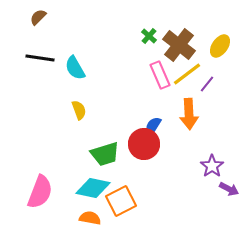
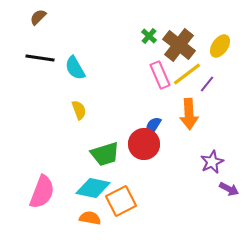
purple star: moved 4 px up; rotated 10 degrees clockwise
pink semicircle: moved 2 px right
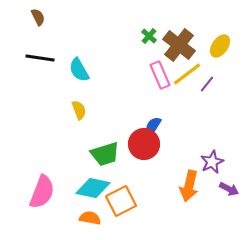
brown semicircle: rotated 108 degrees clockwise
cyan semicircle: moved 4 px right, 2 px down
orange arrow: moved 72 px down; rotated 16 degrees clockwise
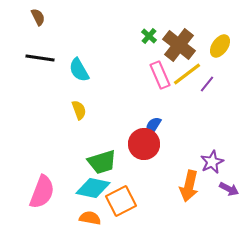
green trapezoid: moved 3 px left, 8 px down
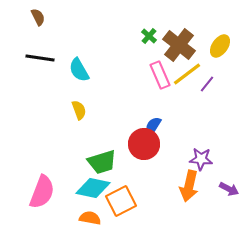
purple star: moved 11 px left, 3 px up; rotated 30 degrees clockwise
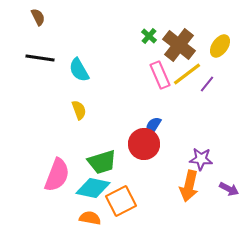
pink semicircle: moved 15 px right, 17 px up
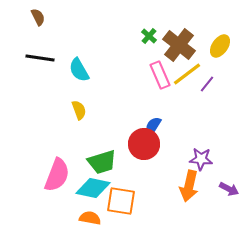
orange square: rotated 36 degrees clockwise
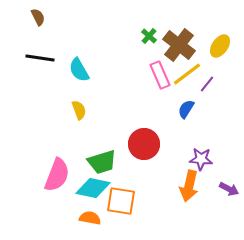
blue semicircle: moved 33 px right, 17 px up
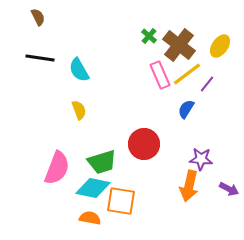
pink semicircle: moved 7 px up
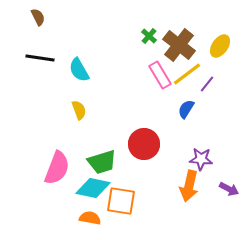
pink rectangle: rotated 8 degrees counterclockwise
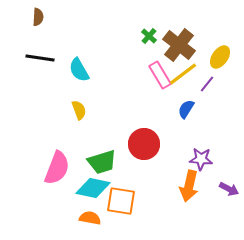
brown semicircle: rotated 30 degrees clockwise
yellow ellipse: moved 11 px down
yellow line: moved 4 px left
